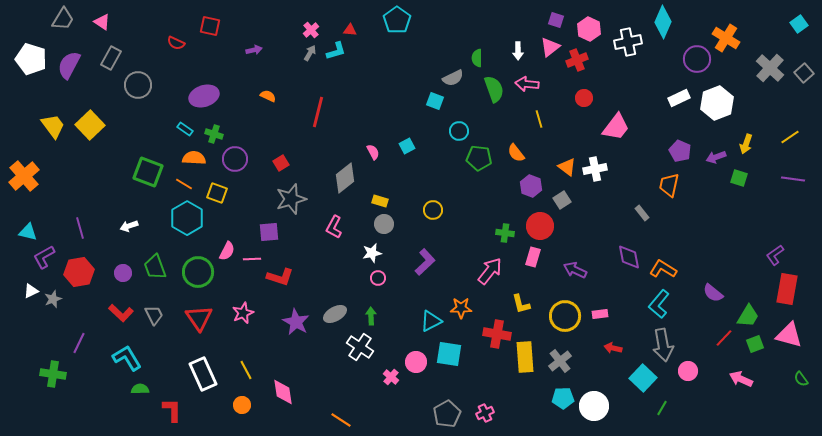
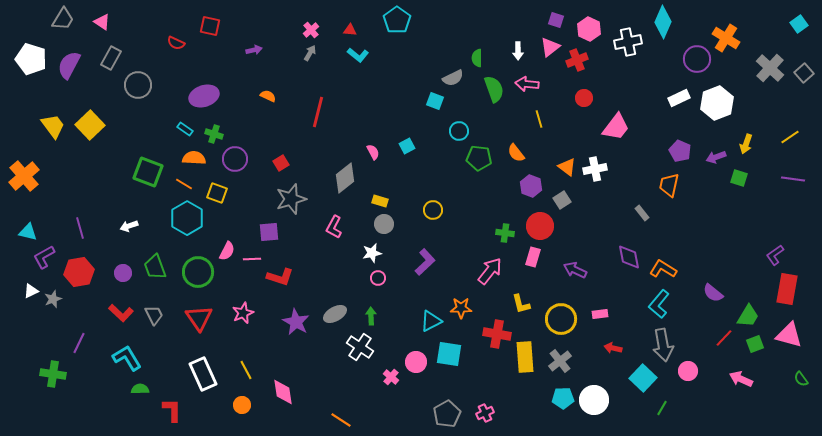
cyan L-shape at (336, 51): moved 22 px right, 4 px down; rotated 55 degrees clockwise
yellow circle at (565, 316): moved 4 px left, 3 px down
white circle at (594, 406): moved 6 px up
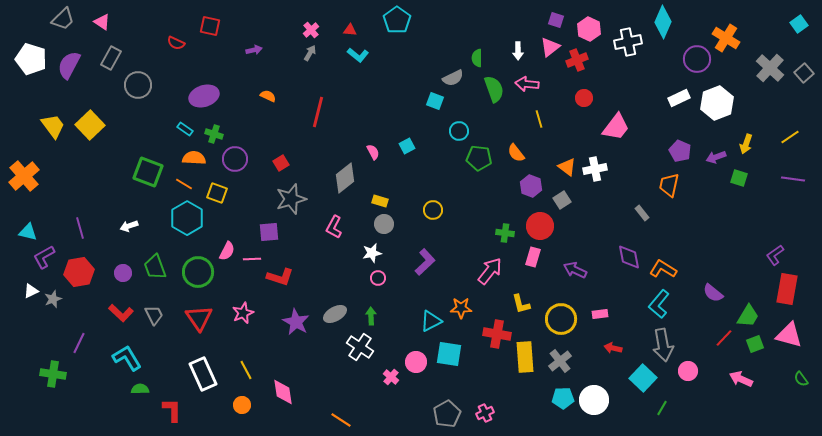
gray trapezoid at (63, 19): rotated 15 degrees clockwise
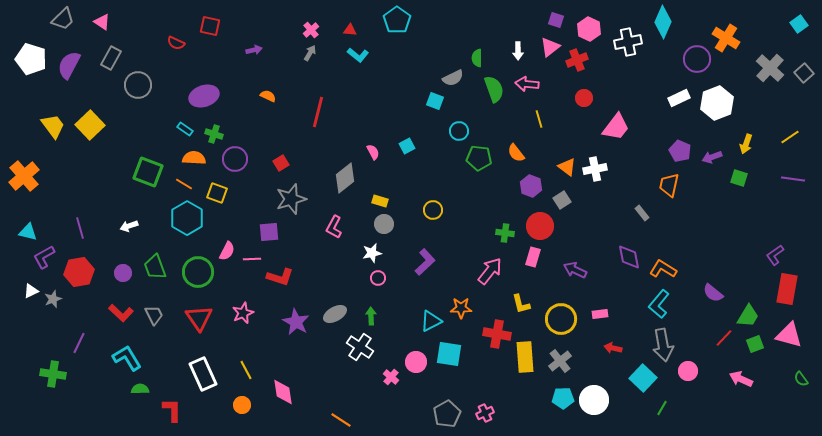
purple arrow at (716, 157): moved 4 px left
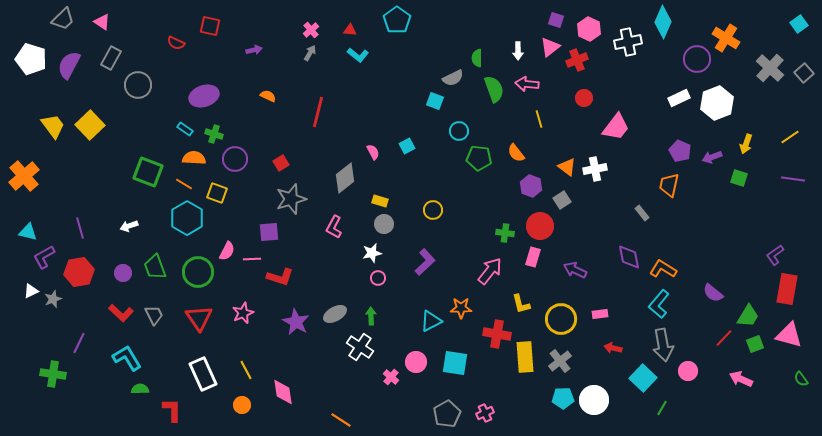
cyan square at (449, 354): moved 6 px right, 9 px down
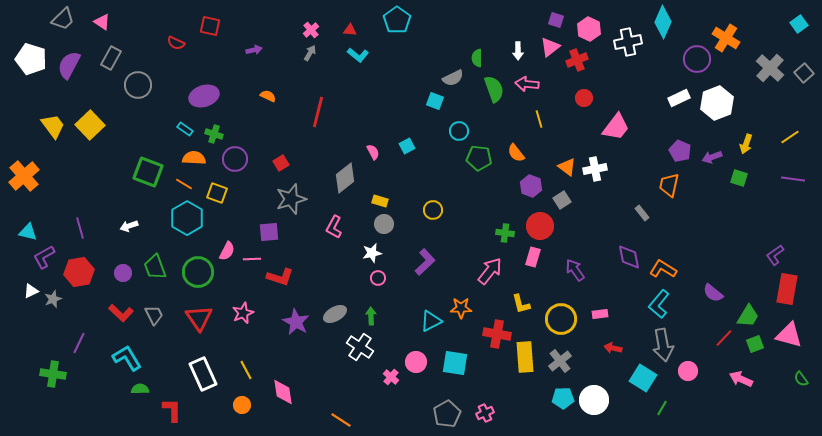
purple arrow at (575, 270): rotated 30 degrees clockwise
cyan square at (643, 378): rotated 12 degrees counterclockwise
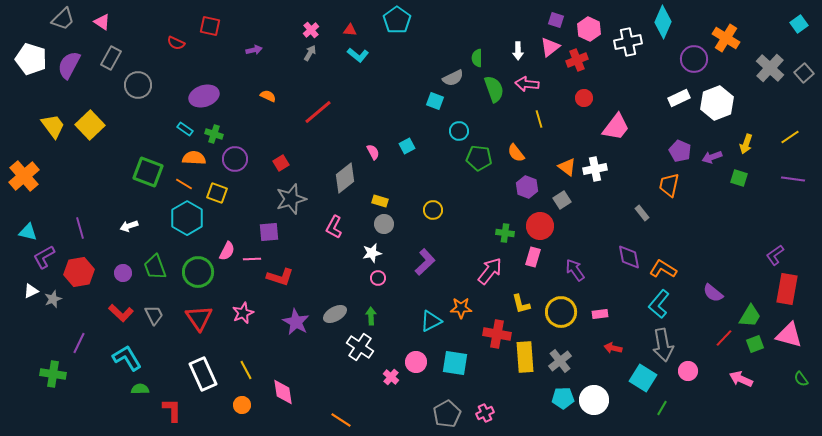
purple circle at (697, 59): moved 3 px left
red line at (318, 112): rotated 36 degrees clockwise
purple hexagon at (531, 186): moved 4 px left, 1 px down
green trapezoid at (748, 316): moved 2 px right
yellow circle at (561, 319): moved 7 px up
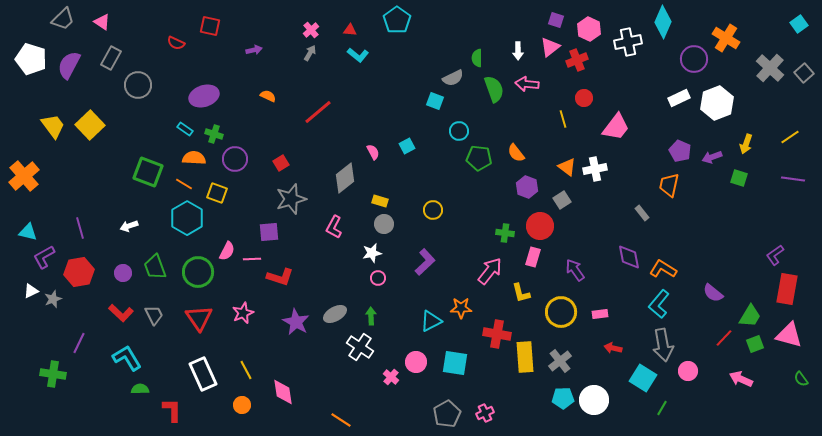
yellow line at (539, 119): moved 24 px right
yellow L-shape at (521, 304): moved 11 px up
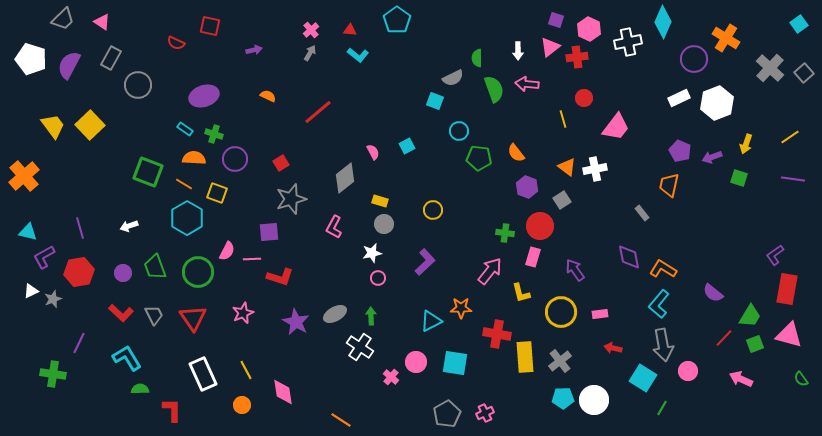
red cross at (577, 60): moved 3 px up; rotated 15 degrees clockwise
red triangle at (199, 318): moved 6 px left
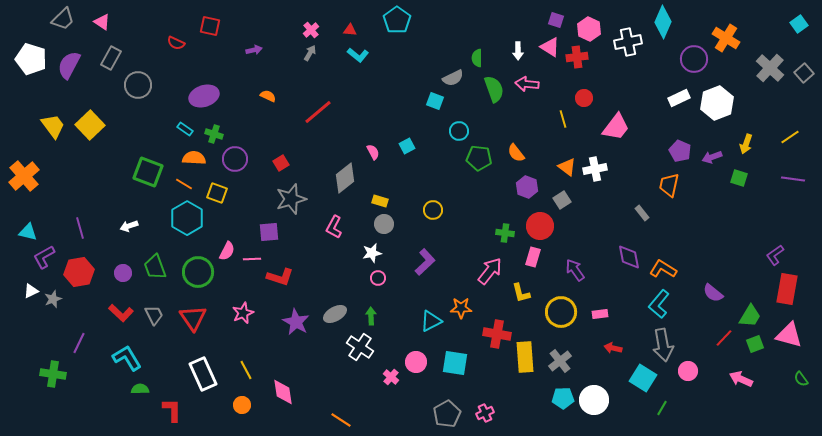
pink triangle at (550, 47): rotated 50 degrees counterclockwise
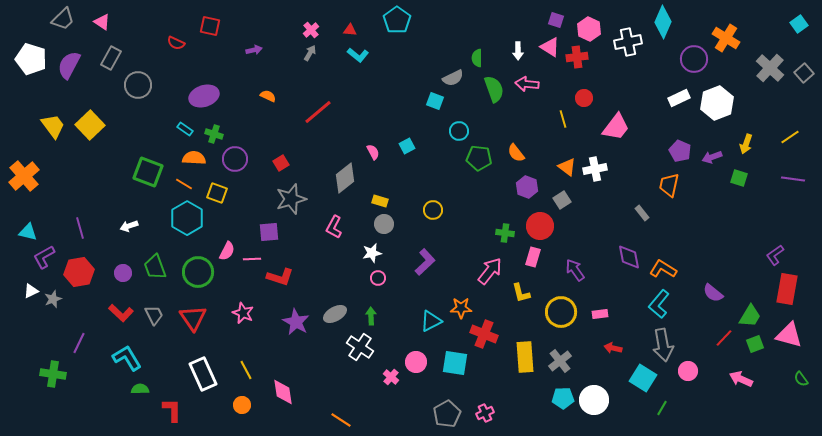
pink star at (243, 313): rotated 25 degrees counterclockwise
red cross at (497, 334): moved 13 px left; rotated 12 degrees clockwise
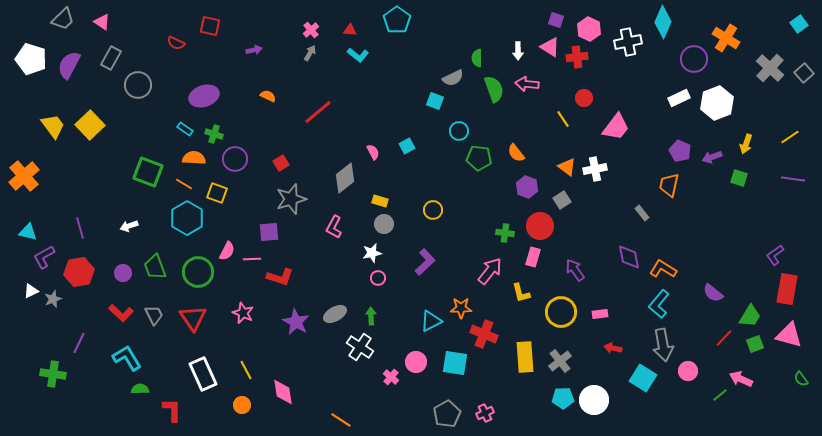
yellow line at (563, 119): rotated 18 degrees counterclockwise
green line at (662, 408): moved 58 px right, 13 px up; rotated 21 degrees clockwise
